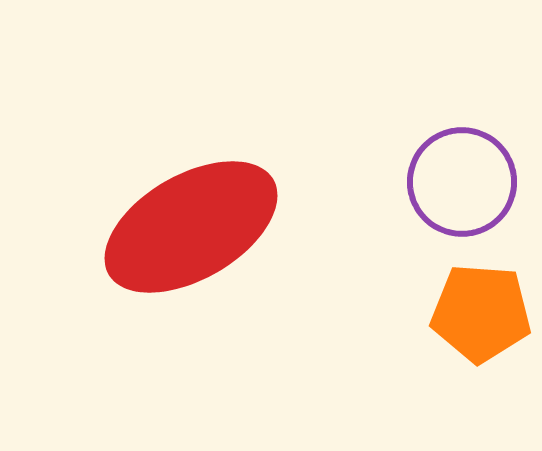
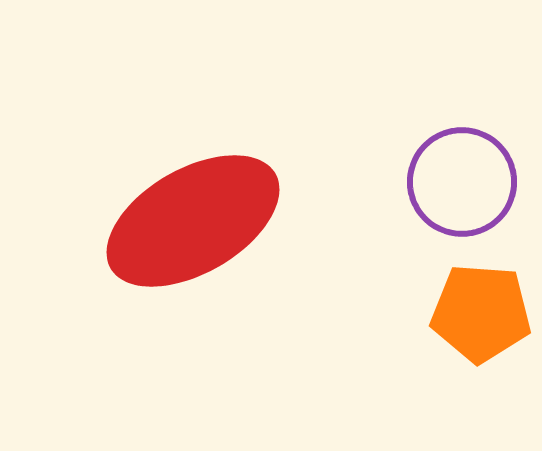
red ellipse: moved 2 px right, 6 px up
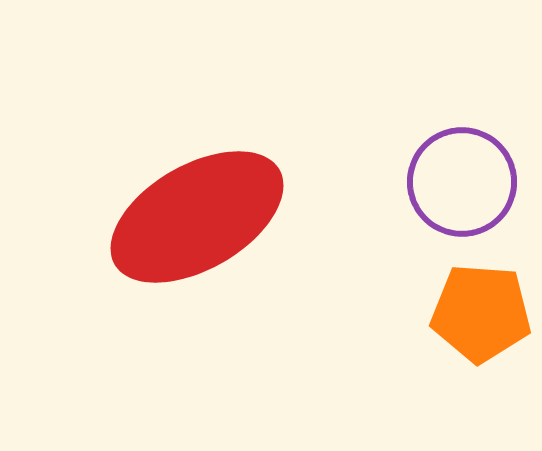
red ellipse: moved 4 px right, 4 px up
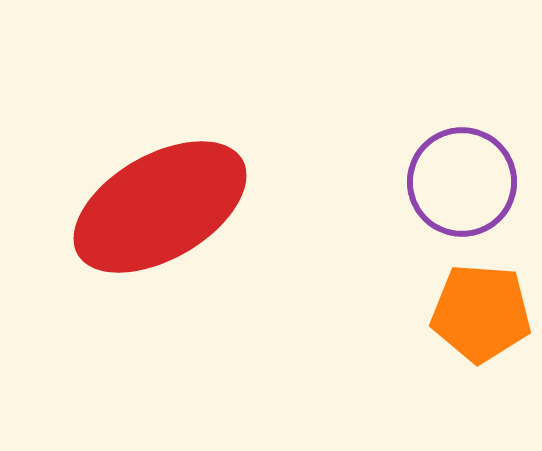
red ellipse: moved 37 px left, 10 px up
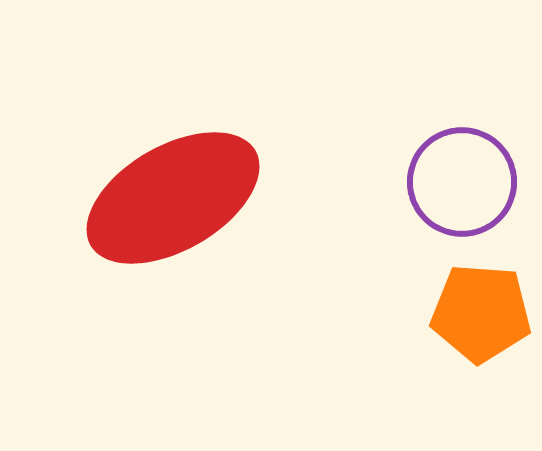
red ellipse: moved 13 px right, 9 px up
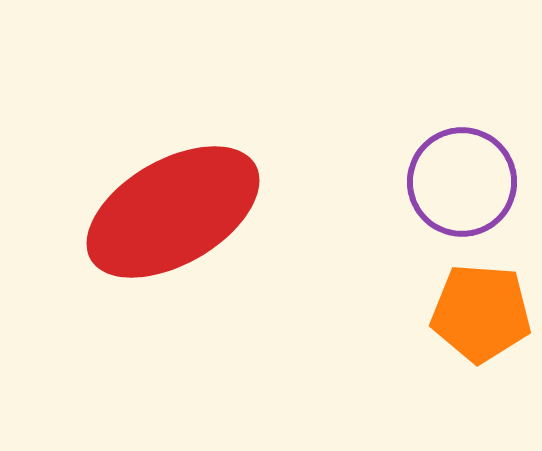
red ellipse: moved 14 px down
